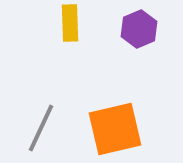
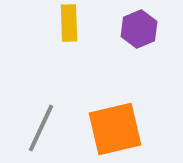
yellow rectangle: moved 1 px left
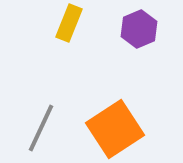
yellow rectangle: rotated 24 degrees clockwise
orange square: rotated 20 degrees counterclockwise
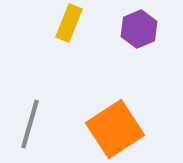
gray line: moved 11 px left, 4 px up; rotated 9 degrees counterclockwise
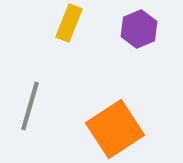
gray line: moved 18 px up
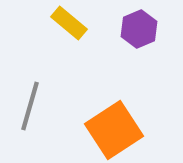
yellow rectangle: rotated 72 degrees counterclockwise
orange square: moved 1 px left, 1 px down
